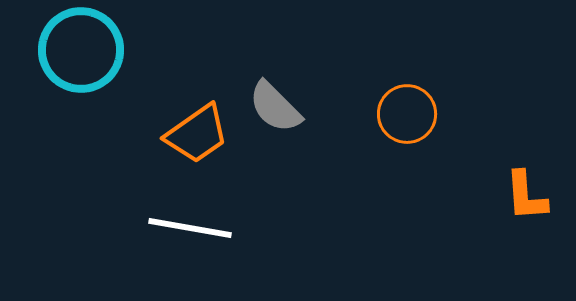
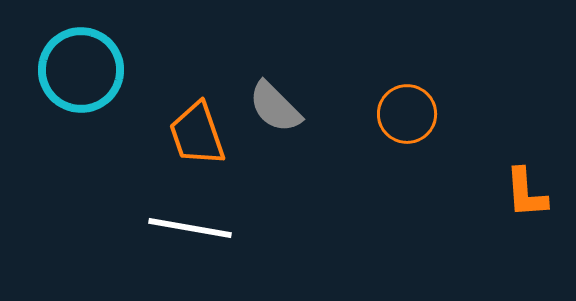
cyan circle: moved 20 px down
orange trapezoid: rotated 106 degrees clockwise
orange L-shape: moved 3 px up
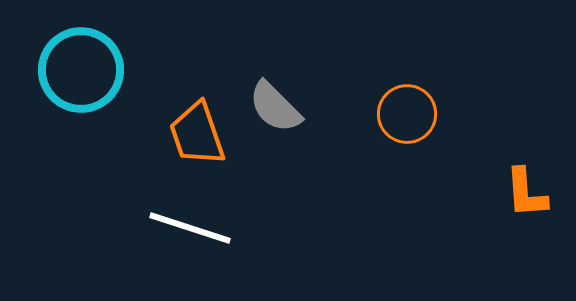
white line: rotated 8 degrees clockwise
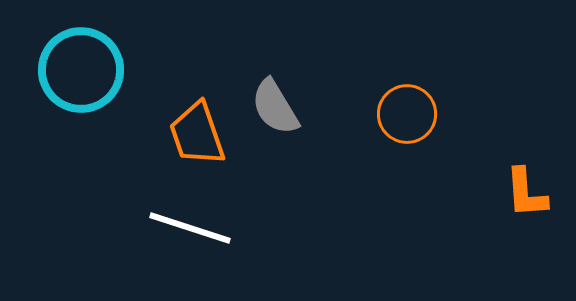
gray semicircle: rotated 14 degrees clockwise
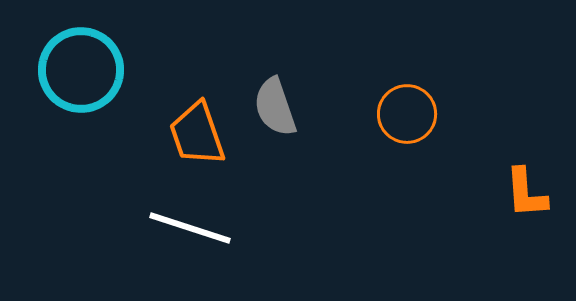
gray semicircle: rotated 12 degrees clockwise
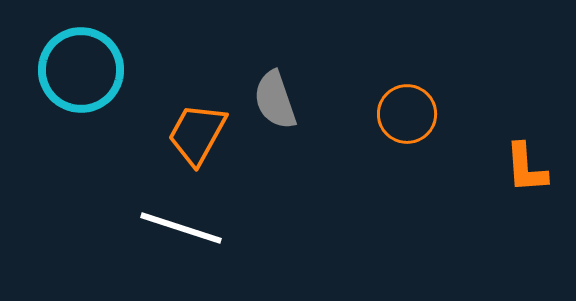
gray semicircle: moved 7 px up
orange trapezoid: rotated 48 degrees clockwise
orange L-shape: moved 25 px up
white line: moved 9 px left
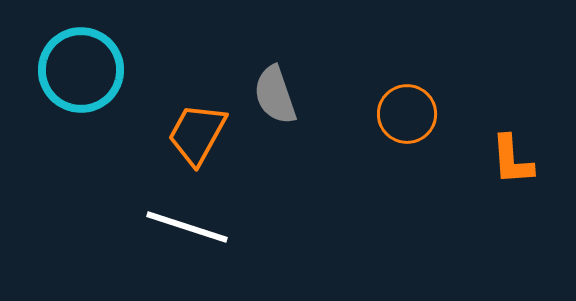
gray semicircle: moved 5 px up
orange L-shape: moved 14 px left, 8 px up
white line: moved 6 px right, 1 px up
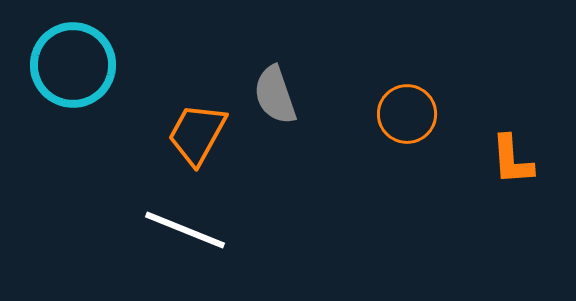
cyan circle: moved 8 px left, 5 px up
white line: moved 2 px left, 3 px down; rotated 4 degrees clockwise
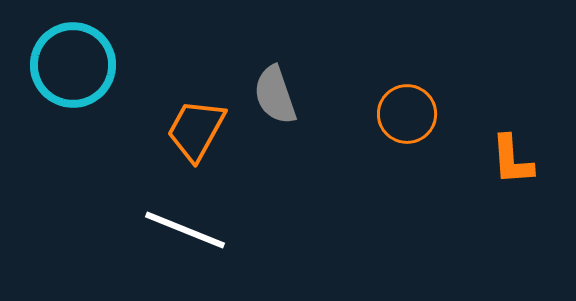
orange trapezoid: moved 1 px left, 4 px up
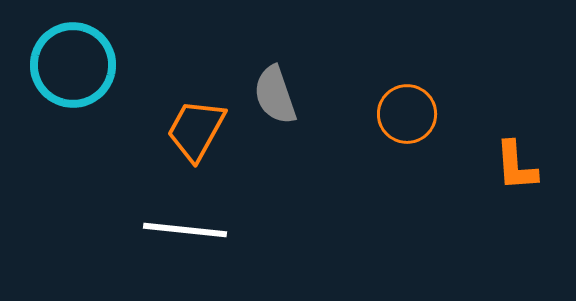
orange L-shape: moved 4 px right, 6 px down
white line: rotated 16 degrees counterclockwise
